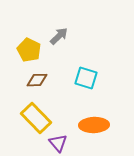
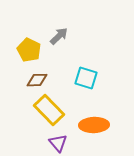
yellow rectangle: moved 13 px right, 8 px up
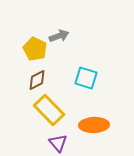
gray arrow: rotated 24 degrees clockwise
yellow pentagon: moved 6 px right, 1 px up
brown diamond: rotated 25 degrees counterclockwise
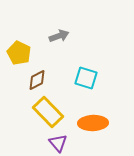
yellow pentagon: moved 16 px left, 4 px down
yellow rectangle: moved 1 px left, 2 px down
orange ellipse: moved 1 px left, 2 px up
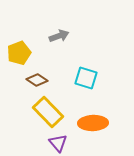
yellow pentagon: rotated 25 degrees clockwise
brown diamond: rotated 60 degrees clockwise
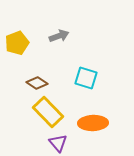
yellow pentagon: moved 2 px left, 10 px up
brown diamond: moved 3 px down
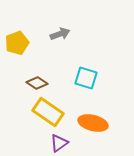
gray arrow: moved 1 px right, 2 px up
yellow rectangle: rotated 12 degrees counterclockwise
orange ellipse: rotated 16 degrees clockwise
purple triangle: moved 1 px right; rotated 36 degrees clockwise
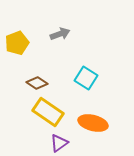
cyan square: rotated 15 degrees clockwise
